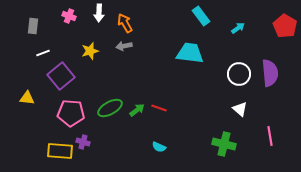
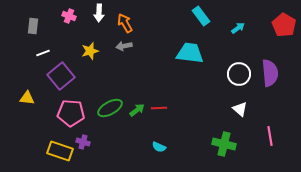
red pentagon: moved 1 px left, 1 px up
red line: rotated 21 degrees counterclockwise
yellow rectangle: rotated 15 degrees clockwise
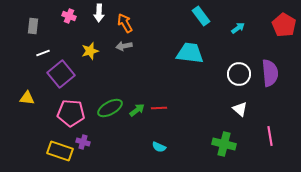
purple square: moved 2 px up
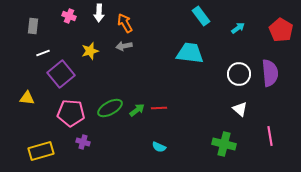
red pentagon: moved 3 px left, 5 px down
yellow rectangle: moved 19 px left; rotated 35 degrees counterclockwise
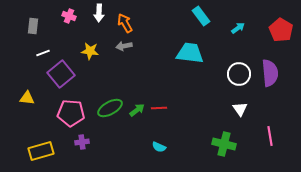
yellow star: rotated 24 degrees clockwise
white triangle: rotated 14 degrees clockwise
purple cross: moved 1 px left; rotated 24 degrees counterclockwise
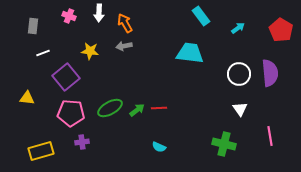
purple square: moved 5 px right, 3 px down
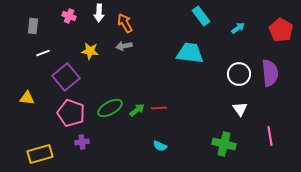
pink pentagon: rotated 16 degrees clockwise
cyan semicircle: moved 1 px right, 1 px up
yellow rectangle: moved 1 px left, 3 px down
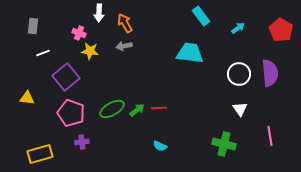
pink cross: moved 10 px right, 17 px down
green ellipse: moved 2 px right, 1 px down
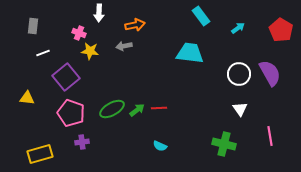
orange arrow: moved 10 px right, 2 px down; rotated 108 degrees clockwise
purple semicircle: rotated 24 degrees counterclockwise
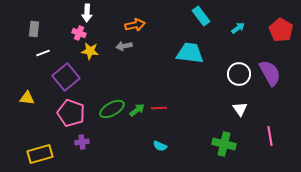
white arrow: moved 12 px left
gray rectangle: moved 1 px right, 3 px down
